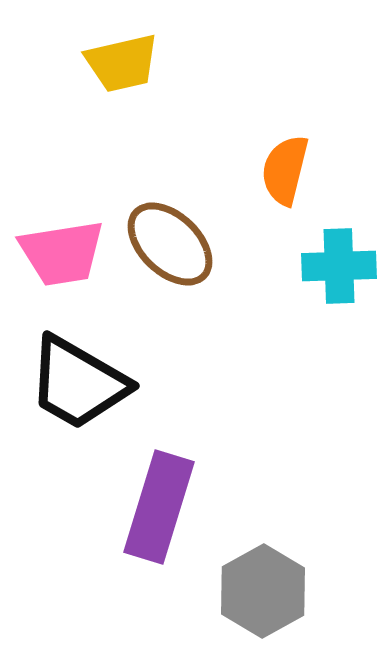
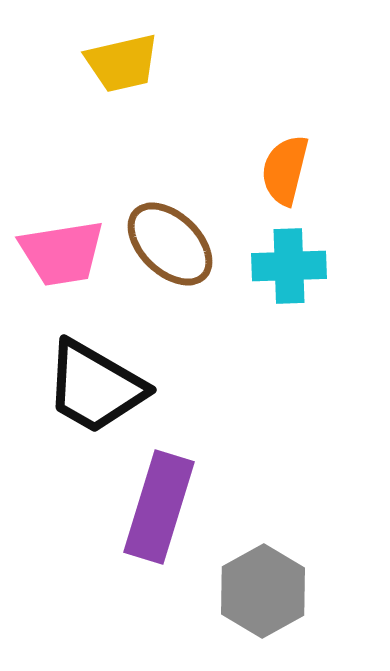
cyan cross: moved 50 px left
black trapezoid: moved 17 px right, 4 px down
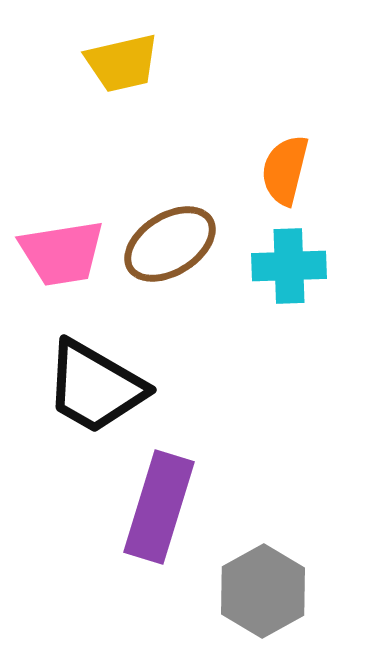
brown ellipse: rotated 76 degrees counterclockwise
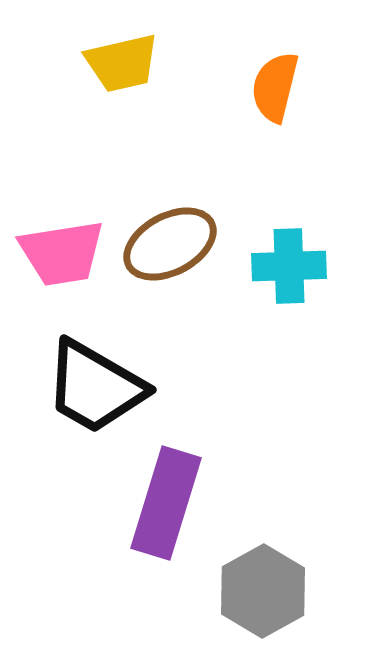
orange semicircle: moved 10 px left, 83 px up
brown ellipse: rotated 4 degrees clockwise
purple rectangle: moved 7 px right, 4 px up
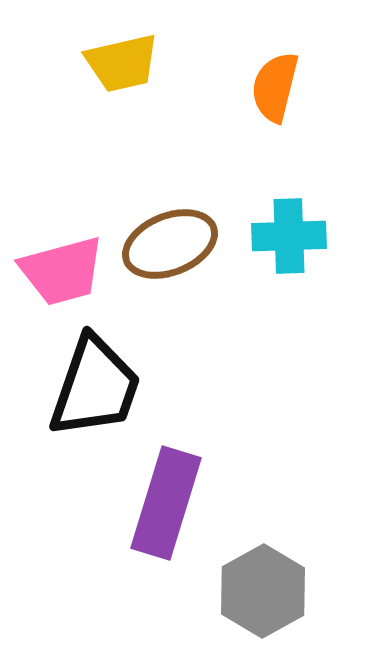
brown ellipse: rotated 6 degrees clockwise
pink trapezoid: moved 18 px down; rotated 6 degrees counterclockwise
cyan cross: moved 30 px up
black trapezoid: rotated 101 degrees counterclockwise
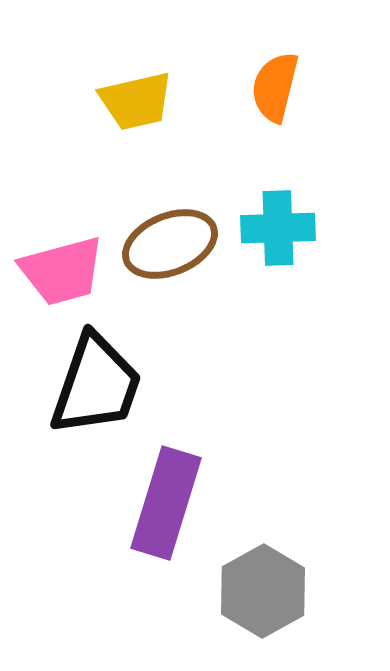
yellow trapezoid: moved 14 px right, 38 px down
cyan cross: moved 11 px left, 8 px up
black trapezoid: moved 1 px right, 2 px up
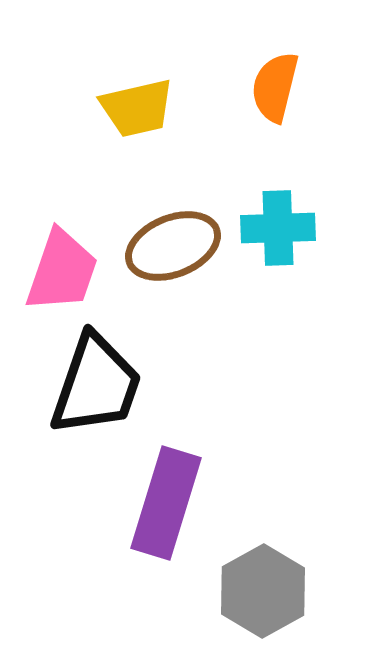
yellow trapezoid: moved 1 px right, 7 px down
brown ellipse: moved 3 px right, 2 px down
pink trapezoid: rotated 56 degrees counterclockwise
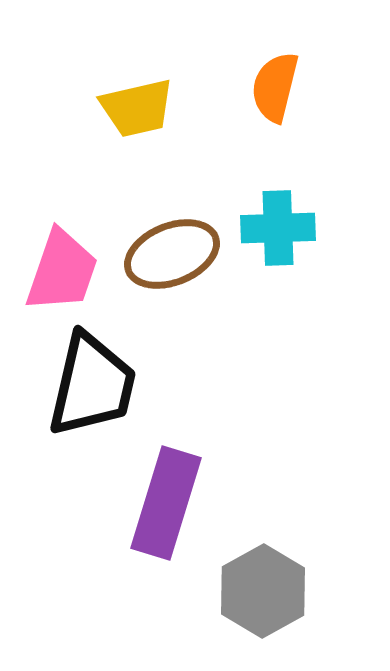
brown ellipse: moved 1 px left, 8 px down
black trapezoid: moved 4 px left; rotated 6 degrees counterclockwise
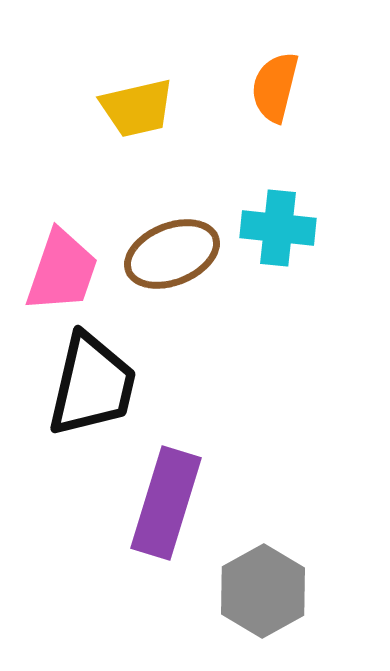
cyan cross: rotated 8 degrees clockwise
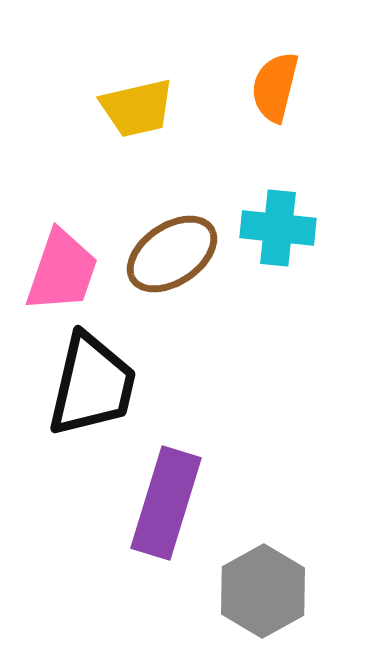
brown ellipse: rotated 12 degrees counterclockwise
